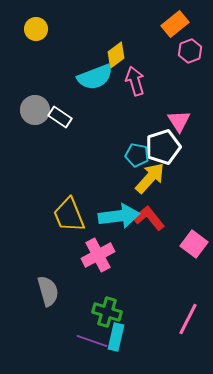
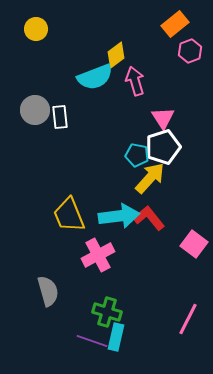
white rectangle: rotated 50 degrees clockwise
pink triangle: moved 16 px left, 3 px up
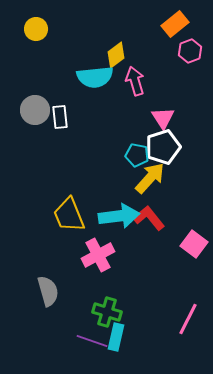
cyan semicircle: rotated 15 degrees clockwise
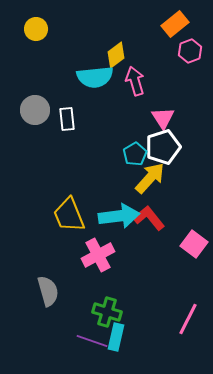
white rectangle: moved 7 px right, 2 px down
cyan pentagon: moved 2 px left, 1 px up; rotated 30 degrees clockwise
